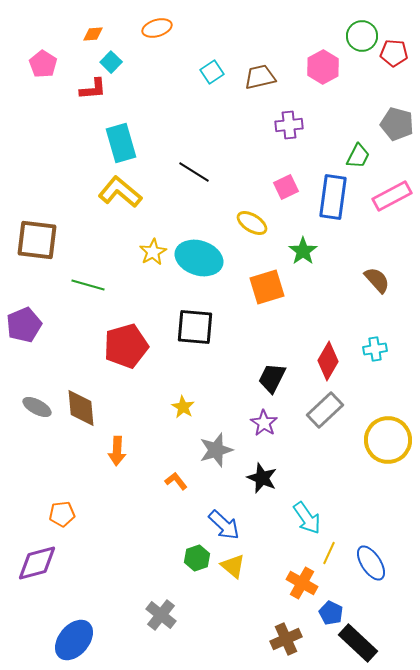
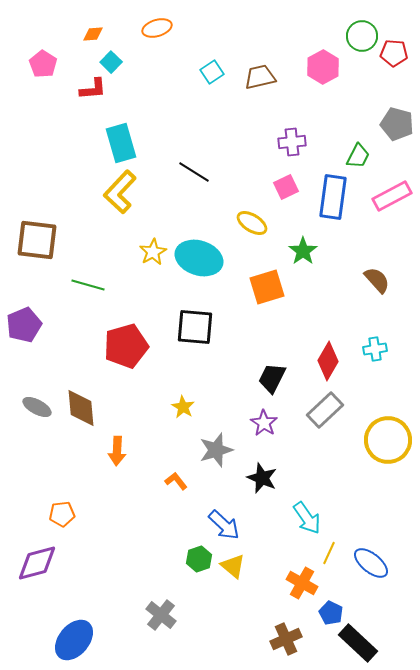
purple cross at (289, 125): moved 3 px right, 17 px down
yellow L-shape at (120, 192): rotated 87 degrees counterclockwise
green hexagon at (197, 558): moved 2 px right, 1 px down
blue ellipse at (371, 563): rotated 18 degrees counterclockwise
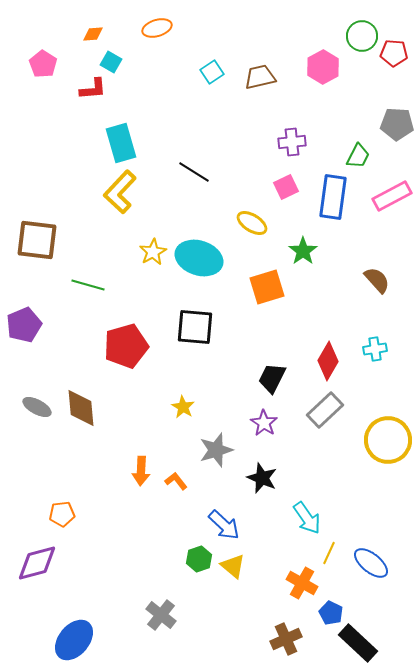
cyan square at (111, 62): rotated 15 degrees counterclockwise
gray pentagon at (397, 124): rotated 12 degrees counterclockwise
orange arrow at (117, 451): moved 24 px right, 20 px down
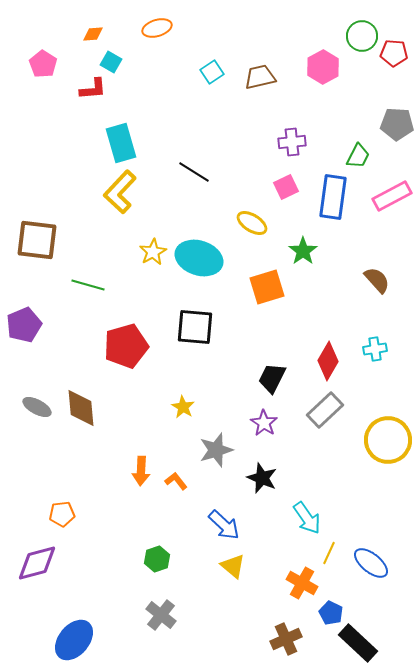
green hexagon at (199, 559): moved 42 px left
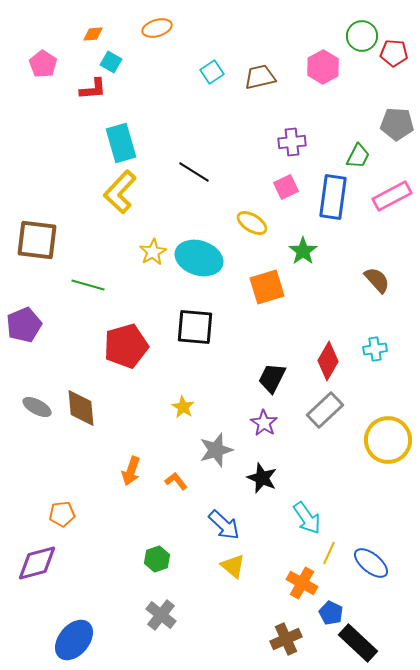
orange arrow at (141, 471): moved 10 px left; rotated 16 degrees clockwise
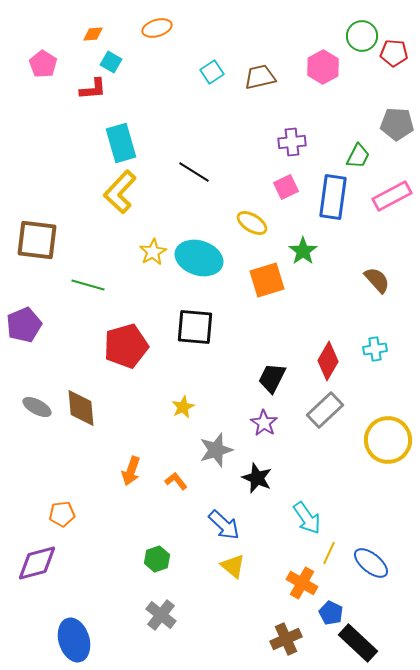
orange square at (267, 287): moved 7 px up
yellow star at (183, 407): rotated 15 degrees clockwise
black star at (262, 478): moved 5 px left
blue ellipse at (74, 640): rotated 57 degrees counterclockwise
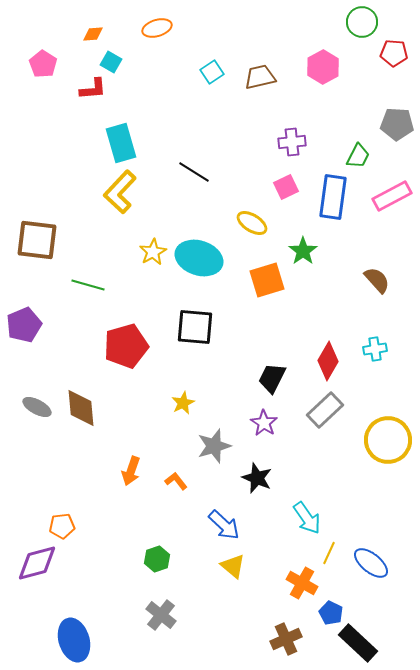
green circle at (362, 36): moved 14 px up
yellow star at (183, 407): moved 4 px up
gray star at (216, 450): moved 2 px left, 4 px up
orange pentagon at (62, 514): moved 12 px down
